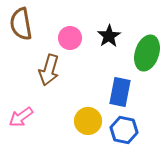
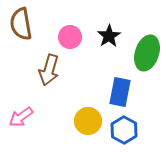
pink circle: moved 1 px up
blue hexagon: rotated 16 degrees clockwise
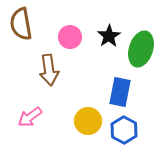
green ellipse: moved 6 px left, 4 px up
brown arrow: rotated 24 degrees counterclockwise
pink arrow: moved 9 px right
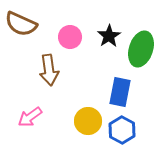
brown semicircle: rotated 56 degrees counterclockwise
blue hexagon: moved 2 px left
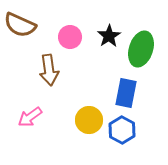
brown semicircle: moved 1 px left, 1 px down
blue rectangle: moved 6 px right, 1 px down
yellow circle: moved 1 px right, 1 px up
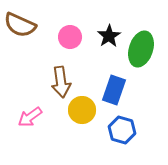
brown arrow: moved 12 px right, 12 px down
blue rectangle: moved 12 px left, 3 px up; rotated 8 degrees clockwise
yellow circle: moved 7 px left, 10 px up
blue hexagon: rotated 12 degrees counterclockwise
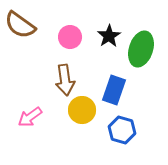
brown semicircle: rotated 12 degrees clockwise
brown arrow: moved 4 px right, 2 px up
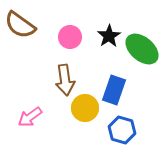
green ellipse: moved 1 px right; rotated 68 degrees counterclockwise
yellow circle: moved 3 px right, 2 px up
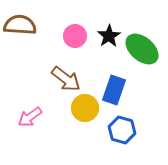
brown semicircle: rotated 148 degrees clockwise
pink circle: moved 5 px right, 1 px up
brown arrow: moved 1 px right, 1 px up; rotated 44 degrees counterclockwise
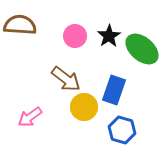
yellow circle: moved 1 px left, 1 px up
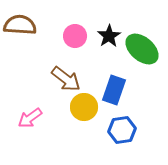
pink arrow: moved 1 px down
blue hexagon: rotated 24 degrees counterclockwise
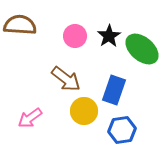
yellow circle: moved 4 px down
